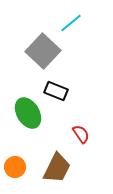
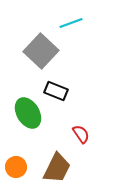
cyan line: rotated 20 degrees clockwise
gray square: moved 2 px left
orange circle: moved 1 px right
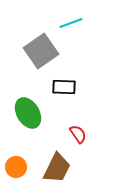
gray square: rotated 12 degrees clockwise
black rectangle: moved 8 px right, 4 px up; rotated 20 degrees counterclockwise
red semicircle: moved 3 px left
